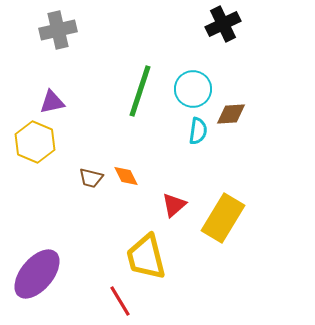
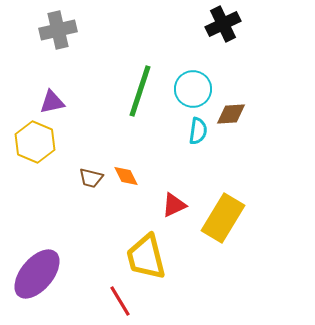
red triangle: rotated 16 degrees clockwise
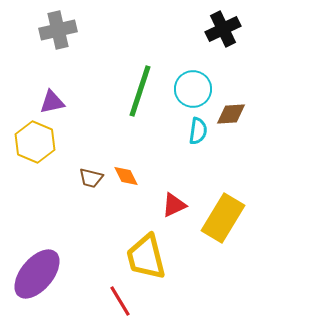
black cross: moved 5 px down
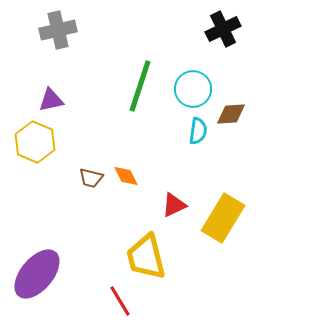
green line: moved 5 px up
purple triangle: moved 1 px left, 2 px up
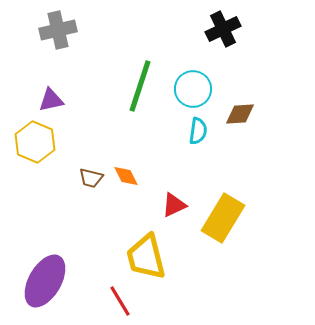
brown diamond: moved 9 px right
purple ellipse: moved 8 px right, 7 px down; rotated 10 degrees counterclockwise
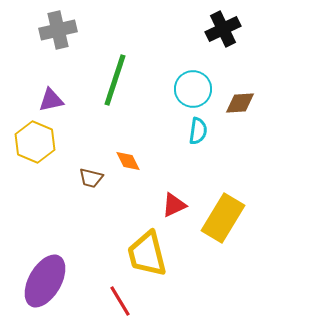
green line: moved 25 px left, 6 px up
brown diamond: moved 11 px up
orange diamond: moved 2 px right, 15 px up
yellow trapezoid: moved 1 px right, 3 px up
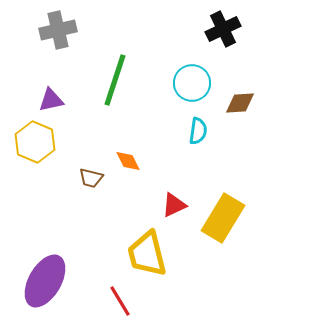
cyan circle: moved 1 px left, 6 px up
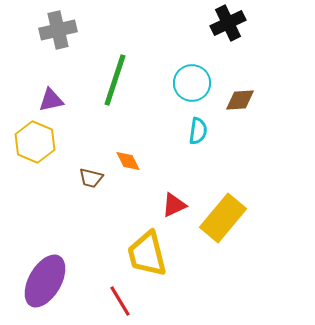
black cross: moved 5 px right, 6 px up
brown diamond: moved 3 px up
yellow rectangle: rotated 9 degrees clockwise
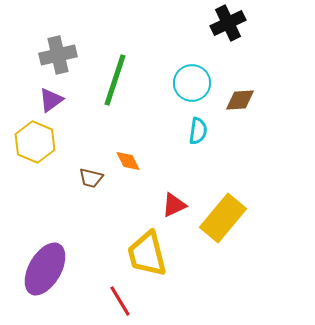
gray cross: moved 25 px down
purple triangle: rotated 24 degrees counterclockwise
purple ellipse: moved 12 px up
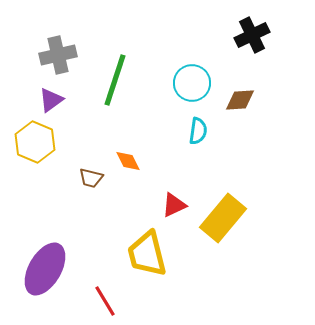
black cross: moved 24 px right, 12 px down
red line: moved 15 px left
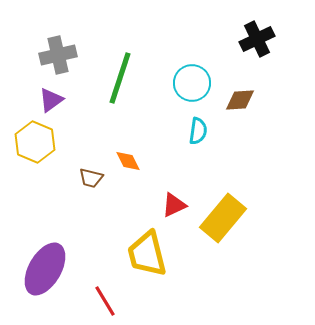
black cross: moved 5 px right, 4 px down
green line: moved 5 px right, 2 px up
